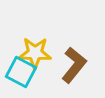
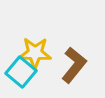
cyan square: rotated 12 degrees clockwise
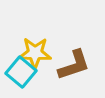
brown L-shape: rotated 33 degrees clockwise
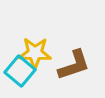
cyan square: moved 1 px left, 1 px up
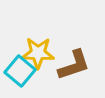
yellow star: moved 3 px right
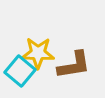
brown L-shape: rotated 9 degrees clockwise
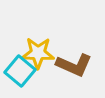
brown L-shape: rotated 33 degrees clockwise
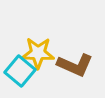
brown L-shape: moved 1 px right
